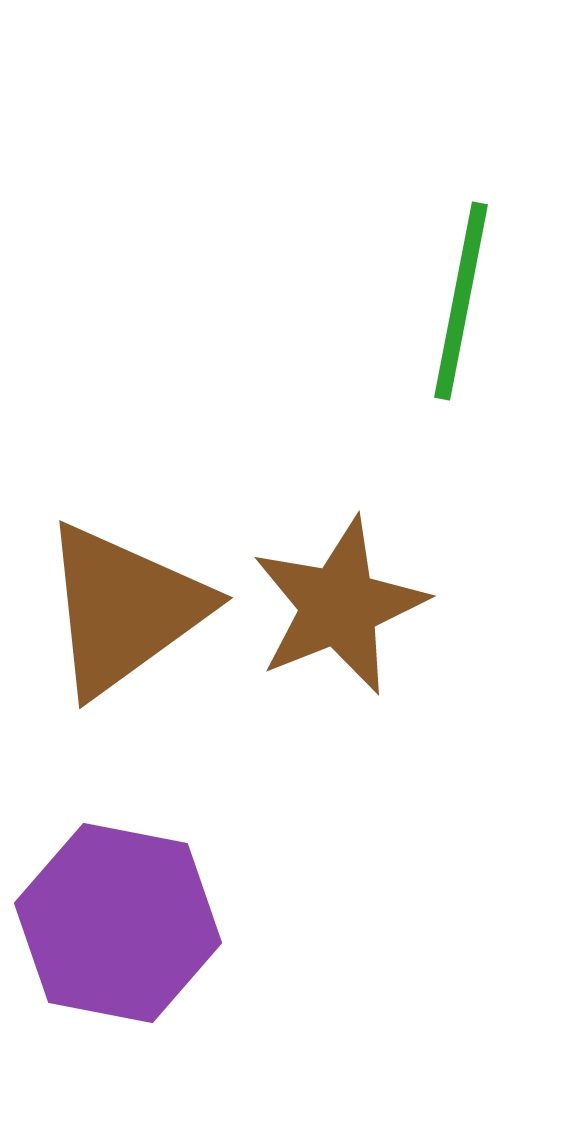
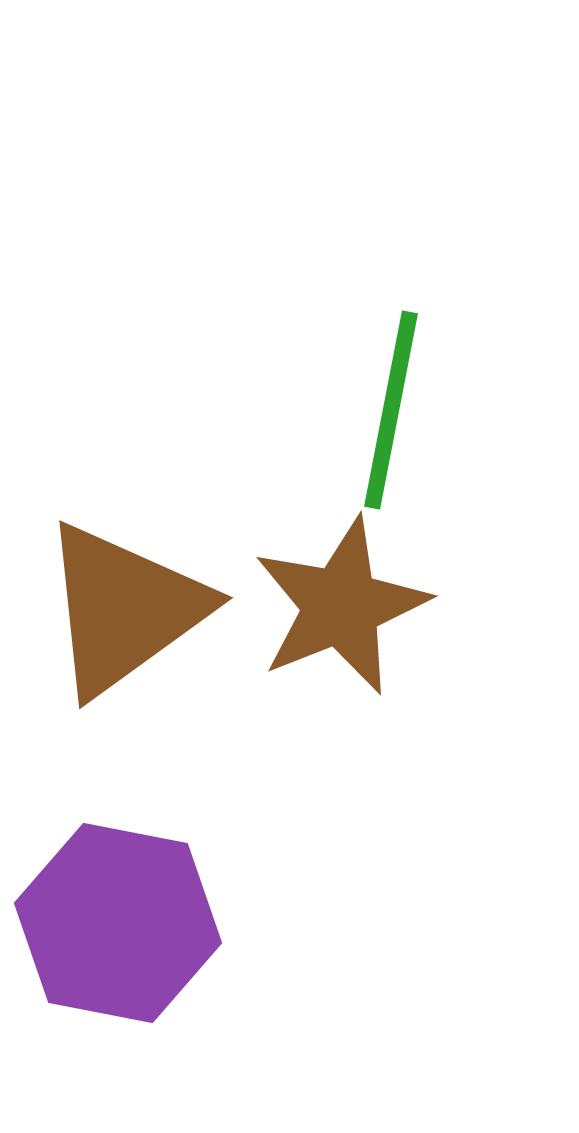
green line: moved 70 px left, 109 px down
brown star: moved 2 px right
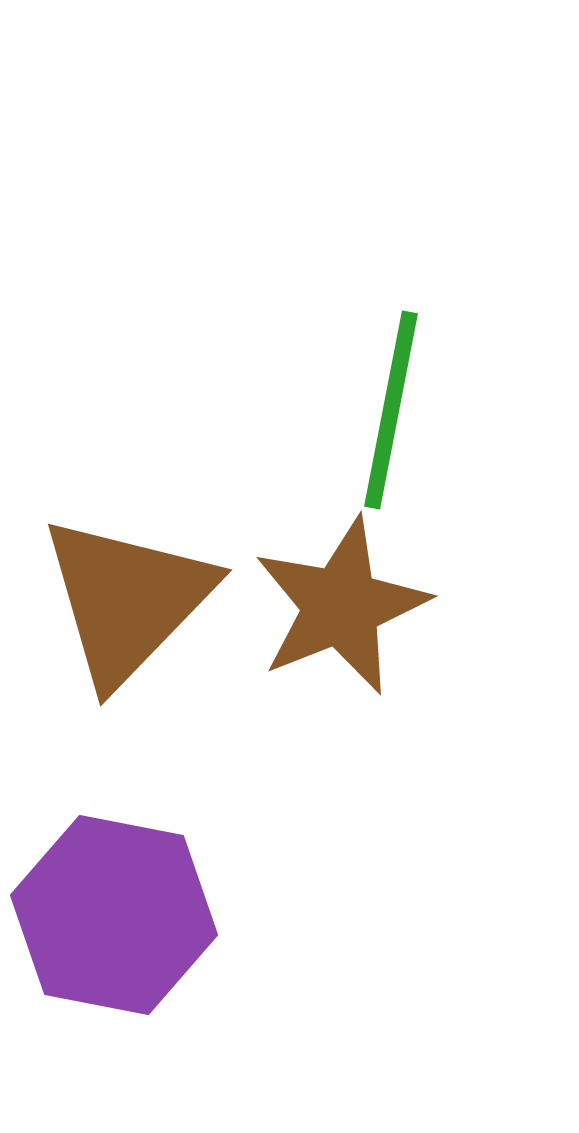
brown triangle: moved 3 px right, 9 px up; rotated 10 degrees counterclockwise
purple hexagon: moved 4 px left, 8 px up
